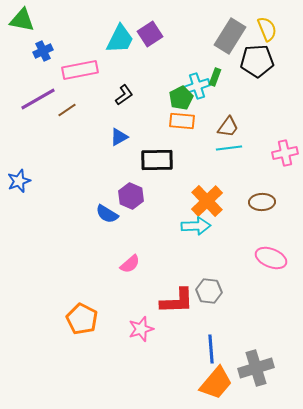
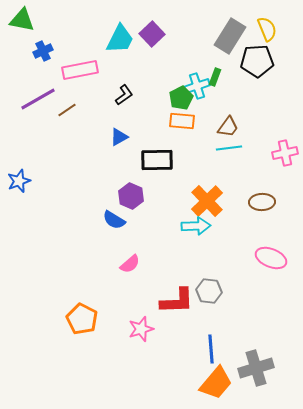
purple square: moved 2 px right; rotated 10 degrees counterclockwise
blue semicircle: moved 7 px right, 6 px down
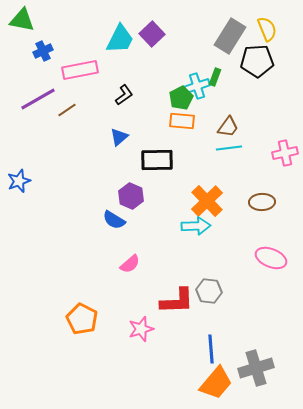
blue triangle: rotated 12 degrees counterclockwise
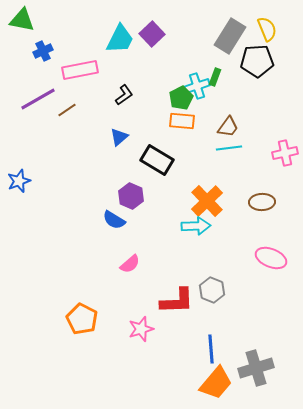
black rectangle: rotated 32 degrees clockwise
gray hexagon: moved 3 px right, 1 px up; rotated 15 degrees clockwise
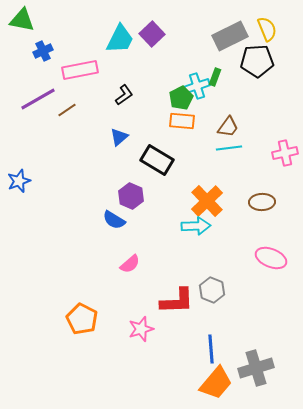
gray rectangle: rotated 32 degrees clockwise
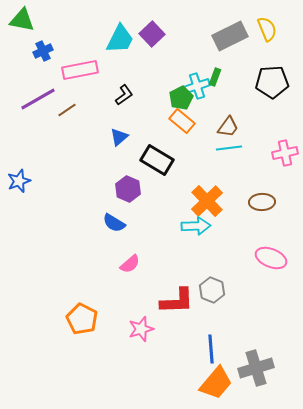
black pentagon: moved 15 px right, 21 px down
orange rectangle: rotated 35 degrees clockwise
purple hexagon: moved 3 px left, 7 px up
blue semicircle: moved 3 px down
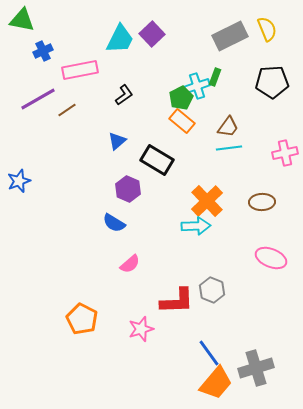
blue triangle: moved 2 px left, 4 px down
blue line: moved 2 px left, 4 px down; rotated 32 degrees counterclockwise
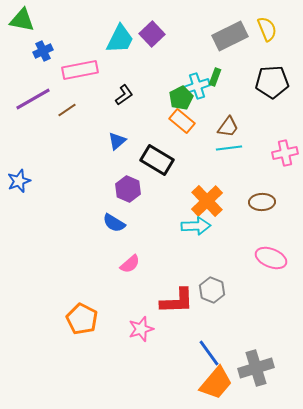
purple line: moved 5 px left
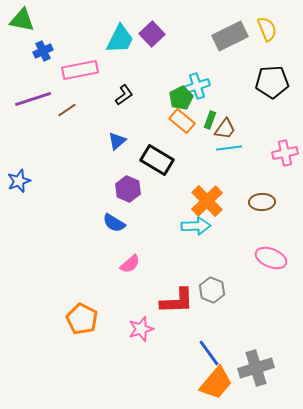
green rectangle: moved 5 px left, 43 px down
purple line: rotated 12 degrees clockwise
brown trapezoid: moved 3 px left, 2 px down
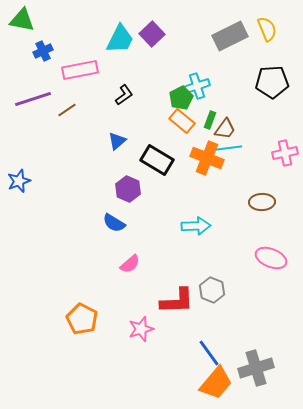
orange cross: moved 43 px up; rotated 24 degrees counterclockwise
